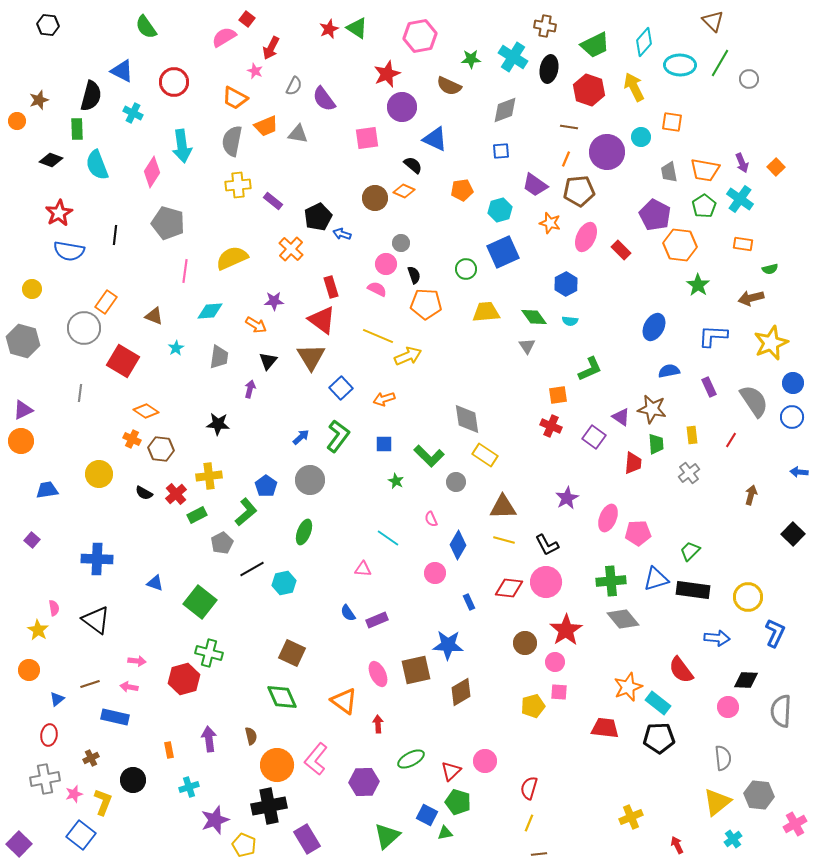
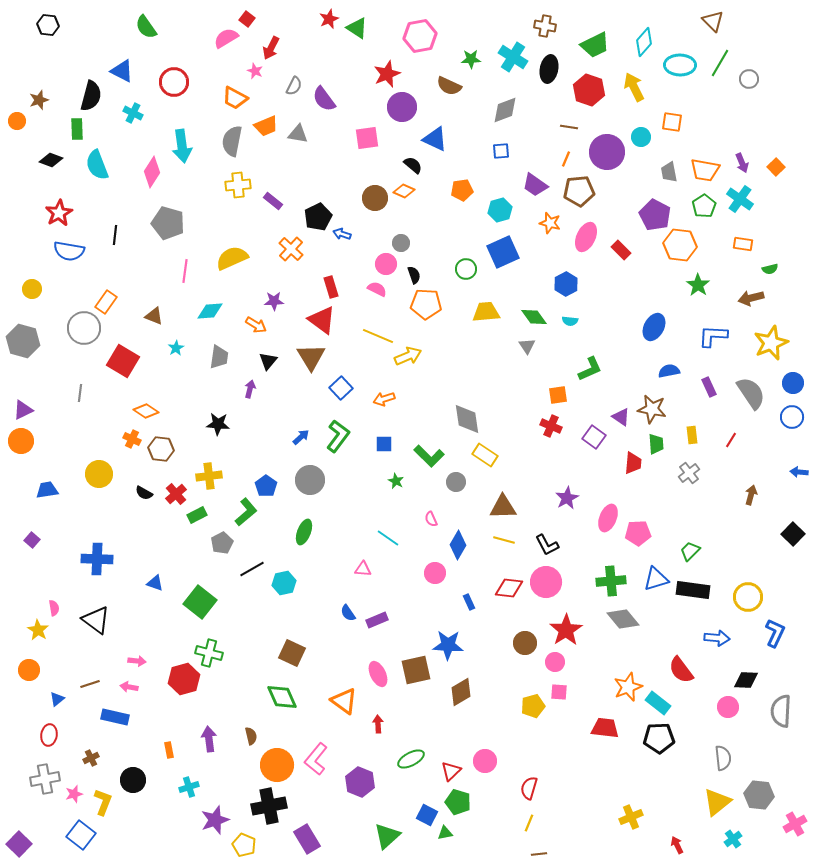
red star at (329, 29): moved 10 px up
pink semicircle at (224, 37): moved 2 px right, 1 px down
gray semicircle at (754, 401): moved 3 px left, 8 px up
purple hexagon at (364, 782): moved 4 px left; rotated 24 degrees clockwise
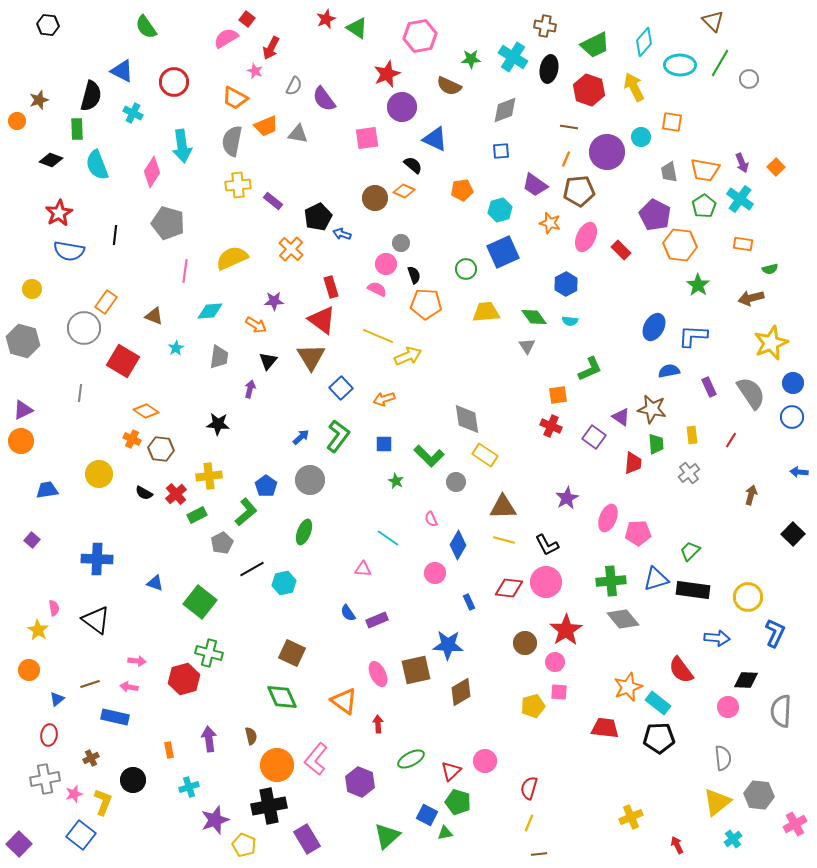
red star at (329, 19): moved 3 px left
blue L-shape at (713, 336): moved 20 px left
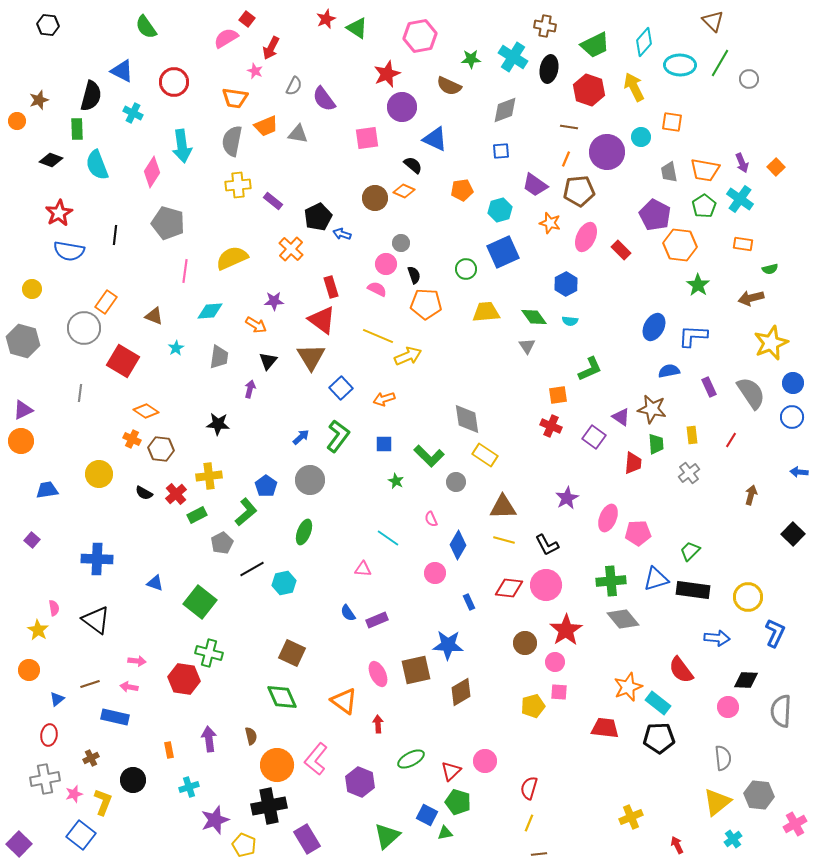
orange trapezoid at (235, 98): rotated 20 degrees counterclockwise
pink circle at (546, 582): moved 3 px down
red hexagon at (184, 679): rotated 24 degrees clockwise
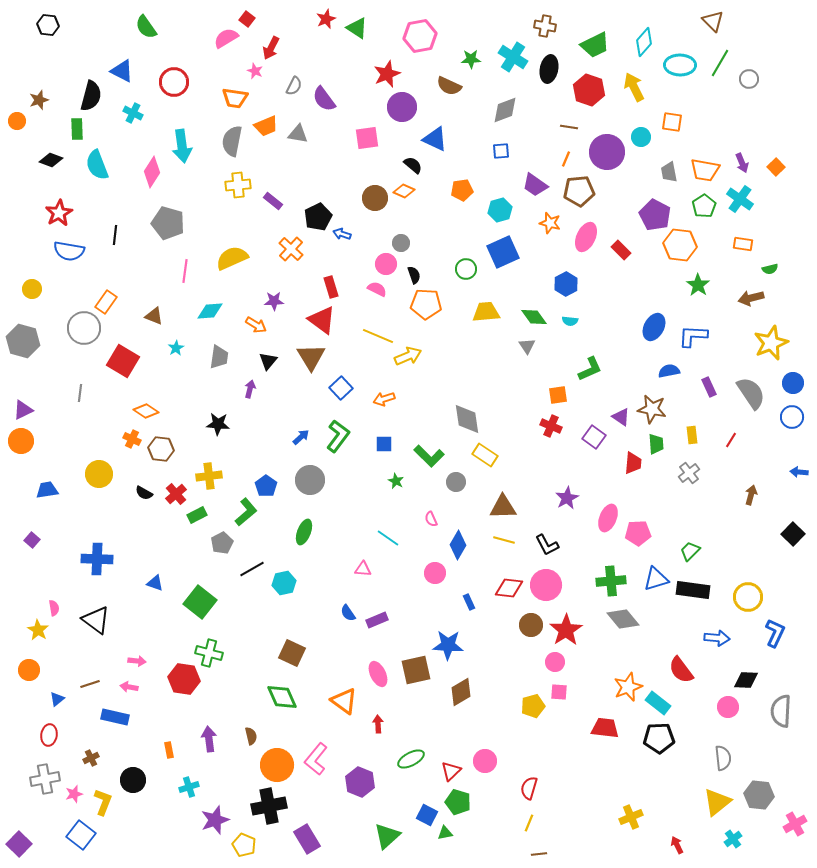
brown circle at (525, 643): moved 6 px right, 18 px up
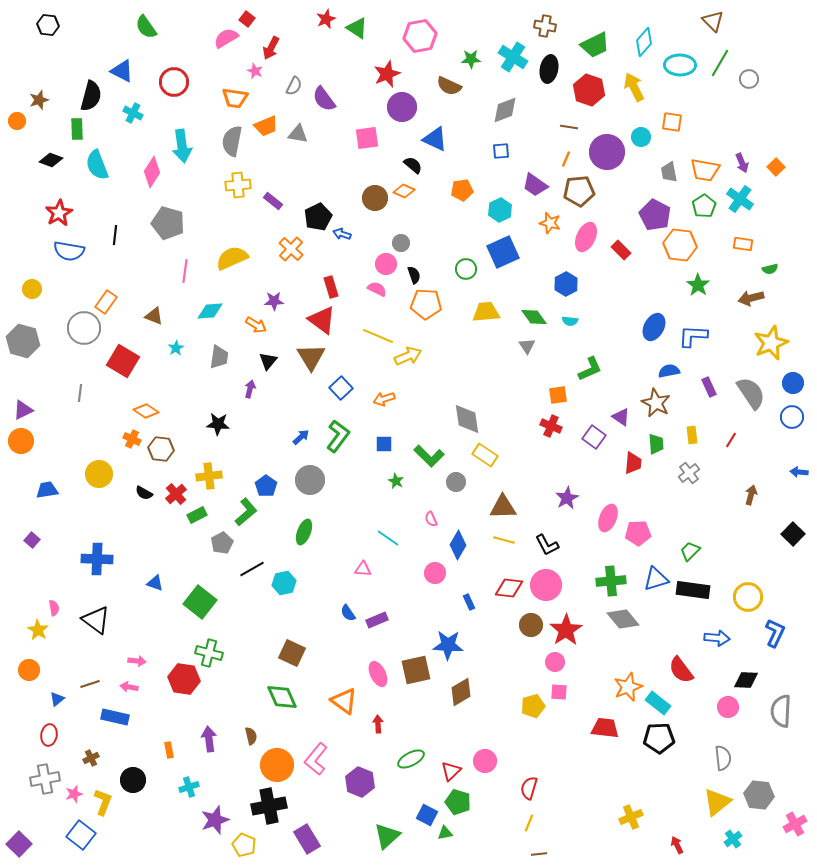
cyan hexagon at (500, 210): rotated 10 degrees counterclockwise
brown star at (652, 409): moved 4 px right, 6 px up; rotated 16 degrees clockwise
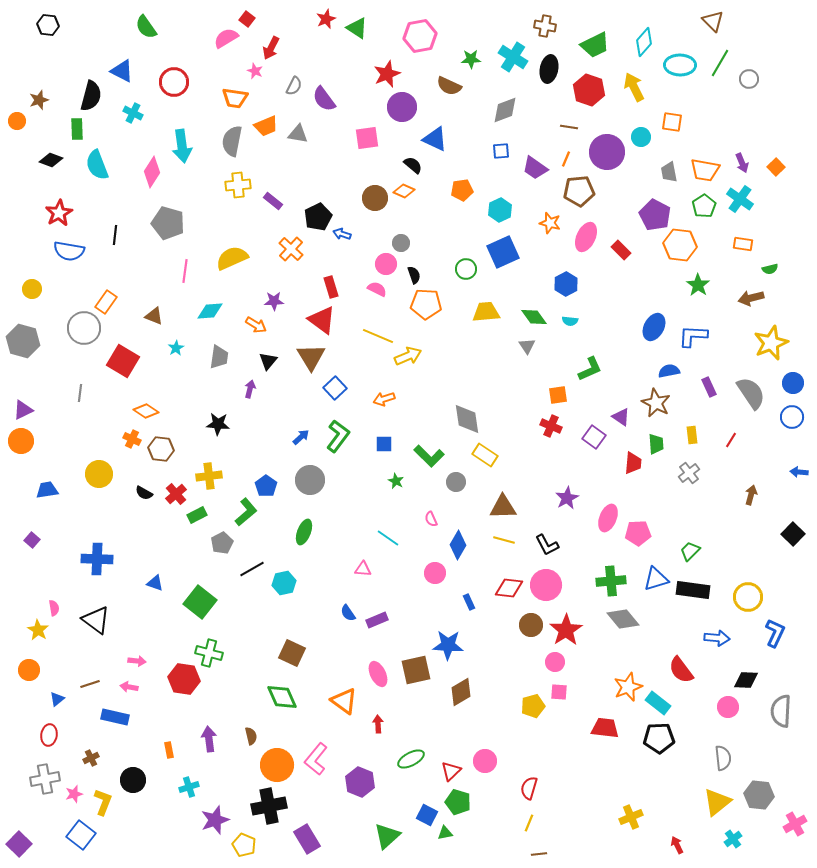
purple trapezoid at (535, 185): moved 17 px up
blue square at (341, 388): moved 6 px left
